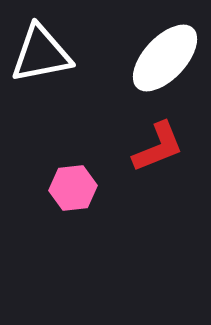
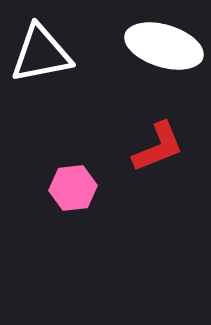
white ellipse: moved 1 px left, 12 px up; rotated 64 degrees clockwise
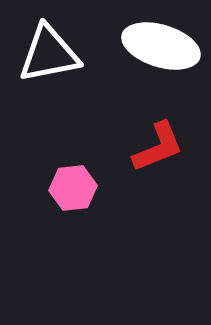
white ellipse: moved 3 px left
white triangle: moved 8 px right
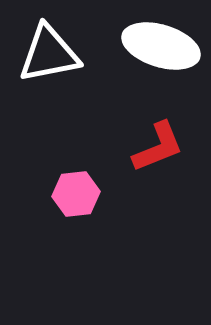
pink hexagon: moved 3 px right, 6 px down
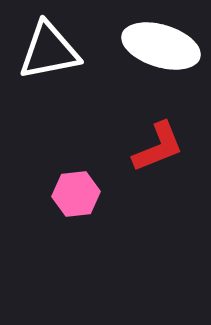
white triangle: moved 3 px up
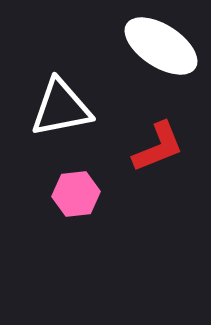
white ellipse: rotated 16 degrees clockwise
white triangle: moved 12 px right, 57 px down
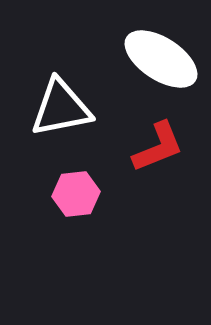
white ellipse: moved 13 px down
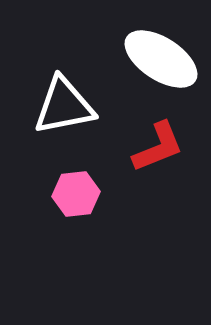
white triangle: moved 3 px right, 2 px up
